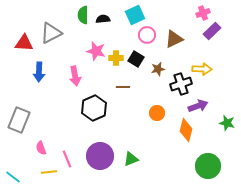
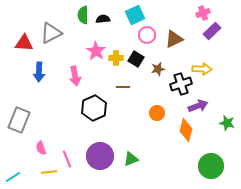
pink star: rotated 18 degrees clockwise
green circle: moved 3 px right
cyan line: rotated 70 degrees counterclockwise
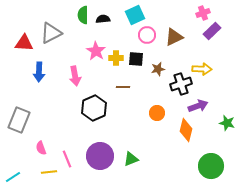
brown triangle: moved 2 px up
black square: rotated 28 degrees counterclockwise
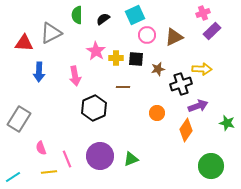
green semicircle: moved 6 px left
black semicircle: rotated 32 degrees counterclockwise
gray rectangle: moved 1 px up; rotated 10 degrees clockwise
orange diamond: rotated 20 degrees clockwise
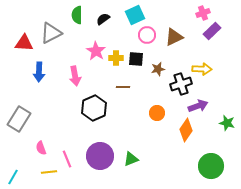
cyan line: rotated 28 degrees counterclockwise
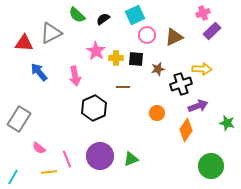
green semicircle: rotated 48 degrees counterclockwise
blue arrow: rotated 138 degrees clockwise
pink semicircle: moved 2 px left; rotated 32 degrees counterclockwise
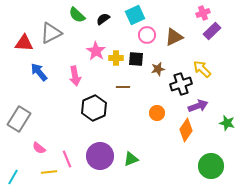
yellow arrow: rotated 138 degrees counterclockwise
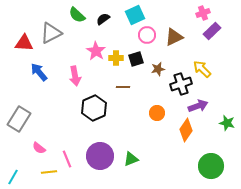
black square: rotated 21 degrees counterclockwise
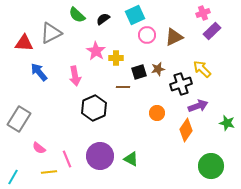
black square: moved 3 px right, 13 px down
green triangle: rotated 49 degrees clockwise
